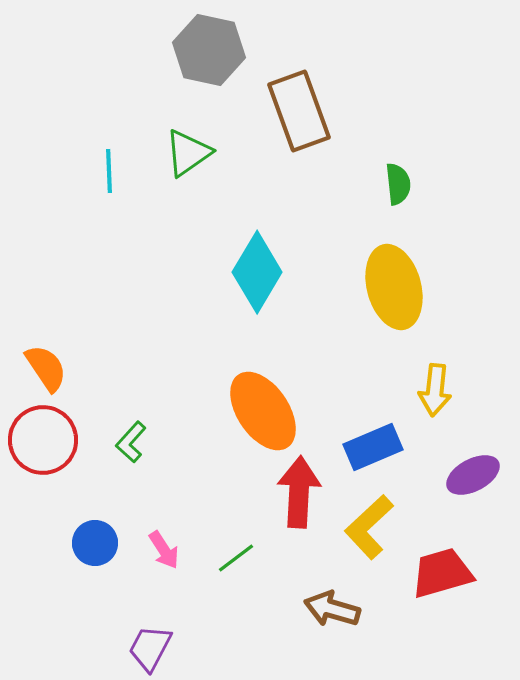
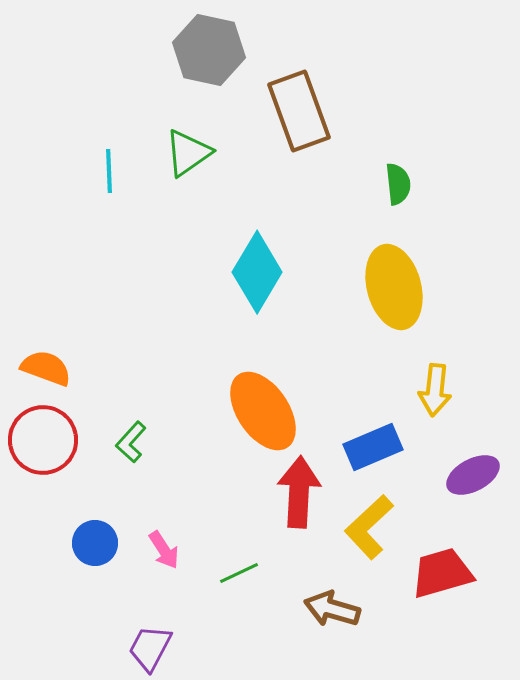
orange semicircle: rotated 36 degrees counterclockwise
green line: moved 3 px right, 15 px down; rotated 12 degrees clockwise
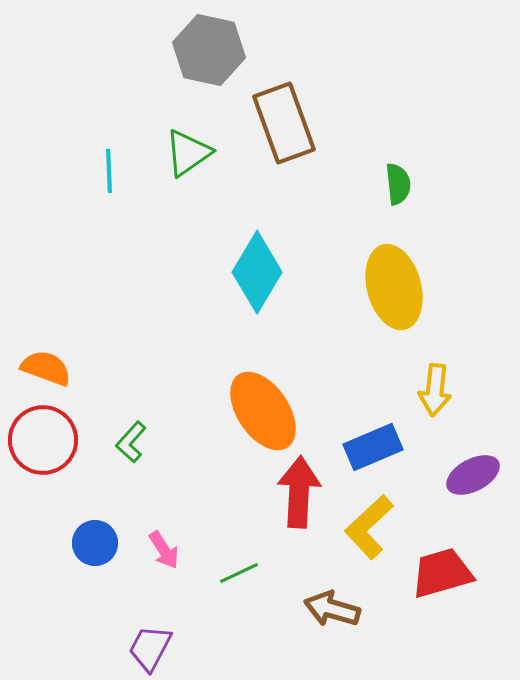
brown rectangle: moved 15 px left, 12 px down
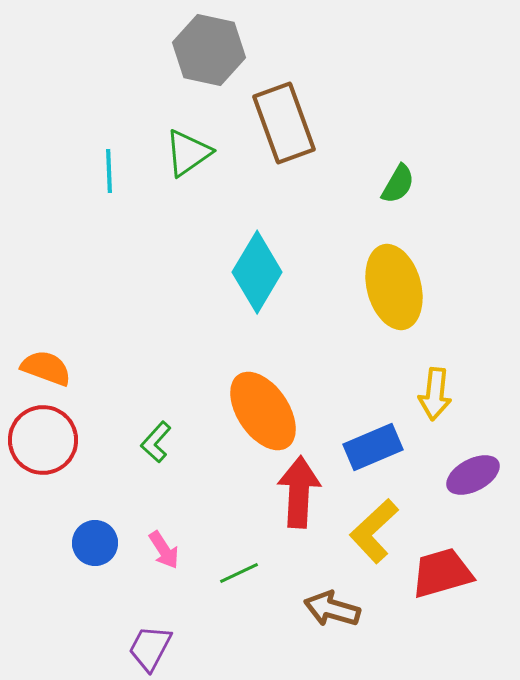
green semicircle: rotated 36 degrees clockwise
yellow arrow: moved 4 px down
green L-shape: moved 25 px right
yellow L-shape: moved 5 px right, 4 px down
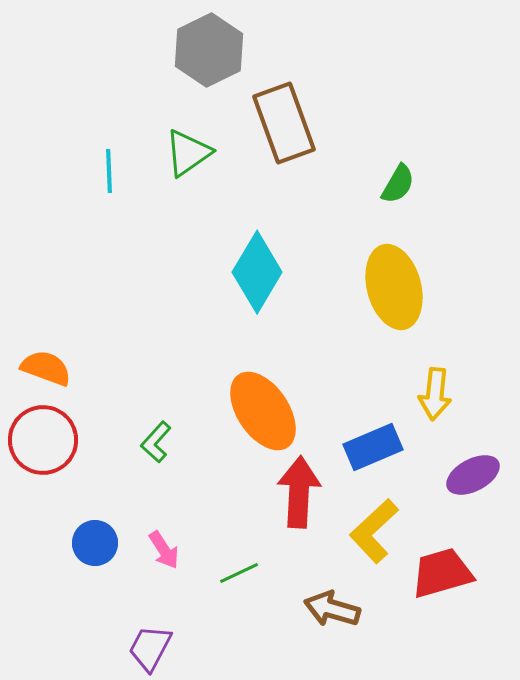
gray hexagon: rotated 22 degrees clockwise
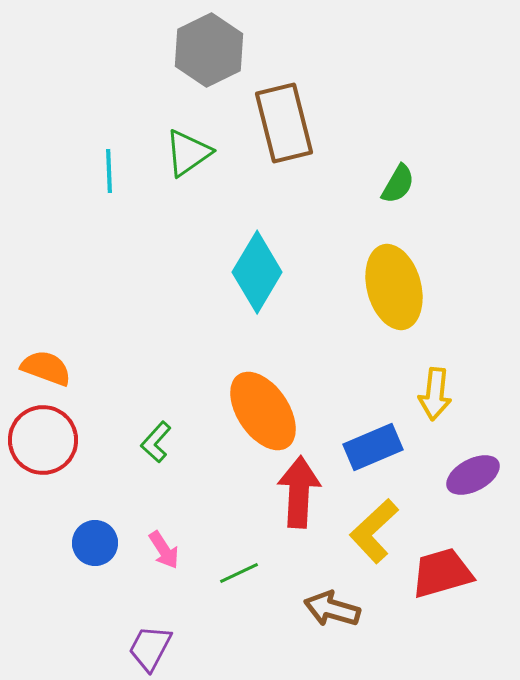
brown rectangle: rotated 6 degrees clockwise
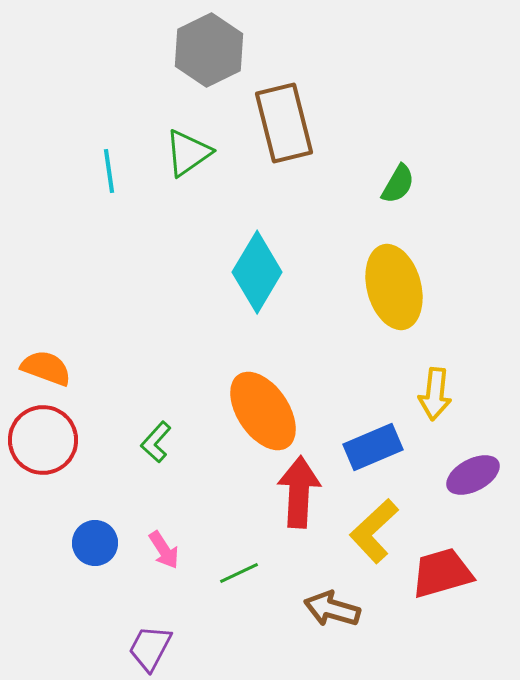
cyan line: rotated 6 degrees counterclockwise
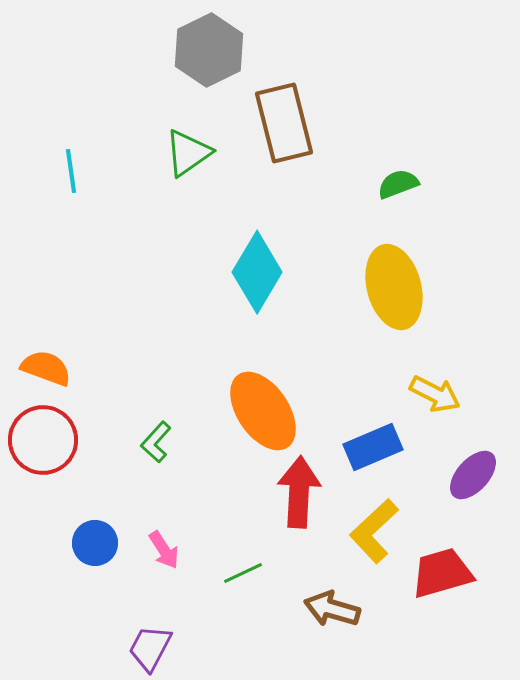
cyan line: moved 38 px left
green semicircle: rotated 141 degrees counterclockwise
yellow arrow: rotated 69 degrees counterclockwise
purple ellipse: rotated 20 degrees counterclockwise
green line: moved 4 px right
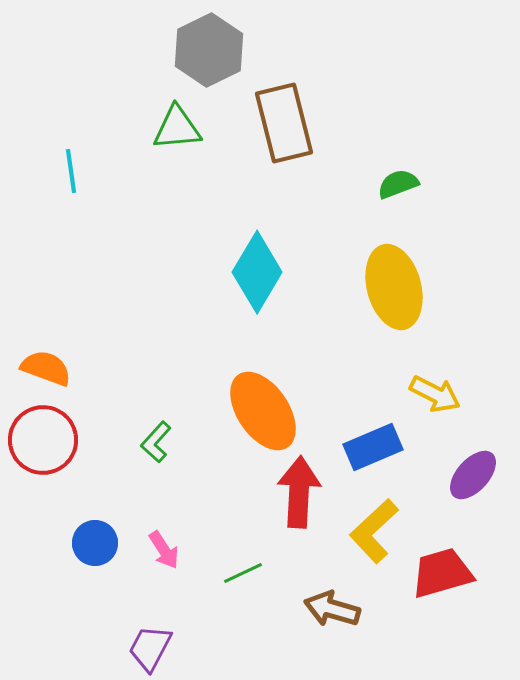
green triangle: moved 11 px left, 25 px up; rotated 30 degrees clockwise
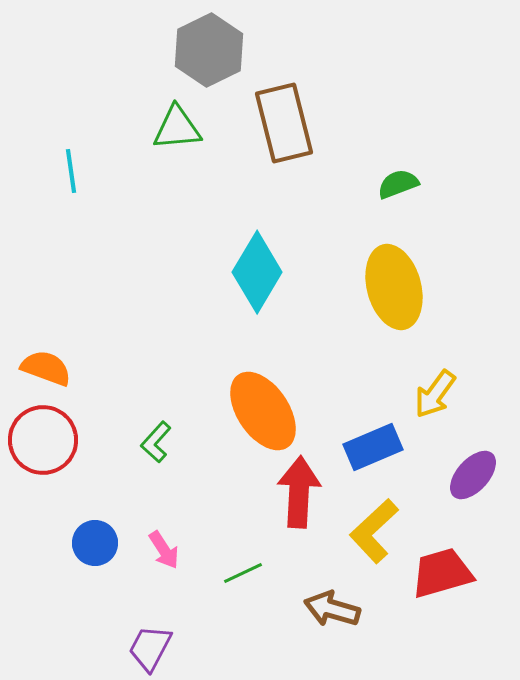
yellow arrow: rotated 99 degrees clockwise
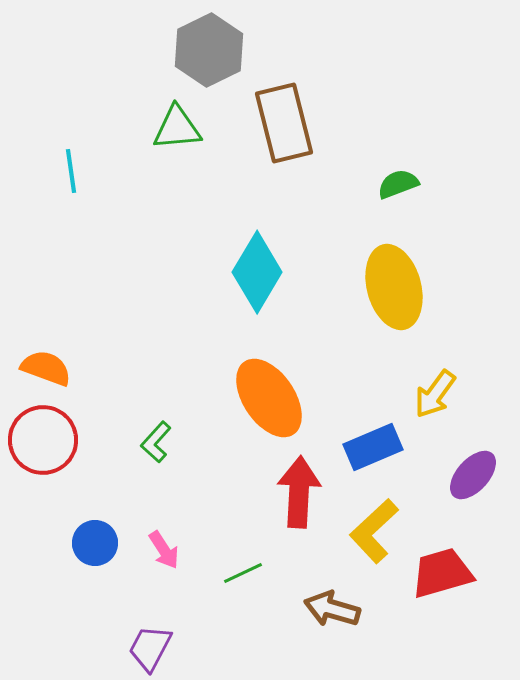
orange ellipse: moved 6 px right, 13 px up
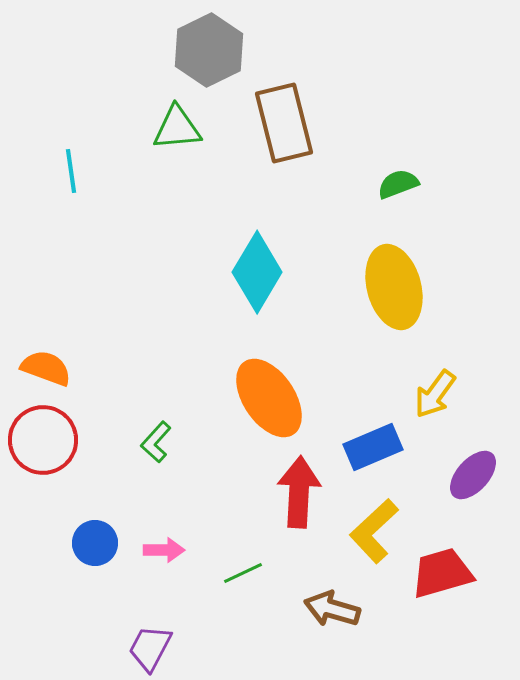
pink arrow: rotated 57 degrees counterclockwise
